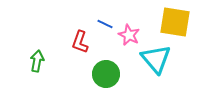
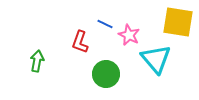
yellow square: moved 3 px right
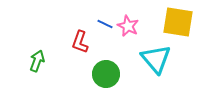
pink star: moved 1 px left, 9 px up
green arrow: rotated 10 degrees clockwise
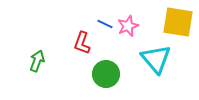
pink star: rotated 25 degrees clockwise
red L-shape: moved 2 px right, 1 px down
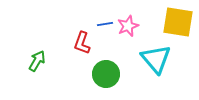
blue line: rotated 35 degrees counterclockwise
green arrow: rotated 10 degrees clockwise
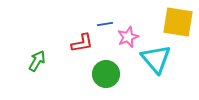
pink star: moved 11 px down
red L-shape: rotated 120 degrees counterclockwise
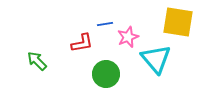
green arrow: rotated 75 degrees counterclockwise
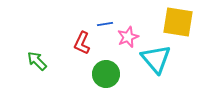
red L-shape: rotated 125 degrees clockwise
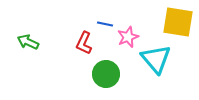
blue line: rotated 21 degrees clockwise
red L-shape: moved 2 px right
green arrow: moved 9 px left, 19 px up; rotated 20 degrees counterclockwise
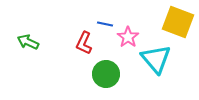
yellow square: rotated 12 degrees clockwise
pink star: rotated 15 degrees counterclockwise
